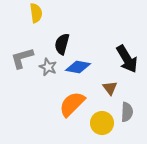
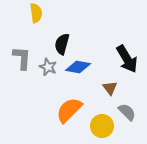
gray L-shape: rotated 110 degrees clockwise
orange semicircle: moved 3 px left, 6 px down
gray semicircle: rotated 48 degrees counterclockwise
yellow circle: moved 3 px down
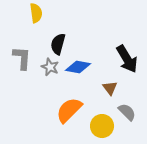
black semicircle: moved 4 px left
gray star: moved 2 px right
